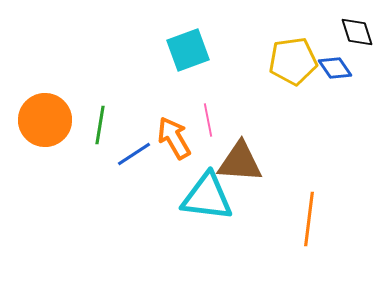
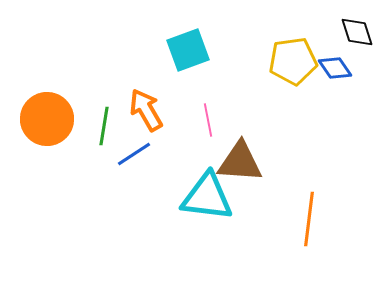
orange circle: moved 2 px right, 1 px up
green line: moved 4 px right, 1 px down
orange arrow: moved 28 px left, 28 px up
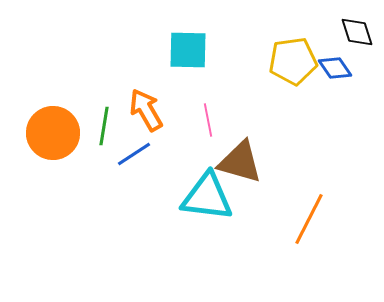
cyan square: rotated 21 degrees clockwise
orange circle: moved 6 px right, 14 px down
brown triangle: rotated 12 degrees clockwise
orange line: rotated 20 degrees clockwise
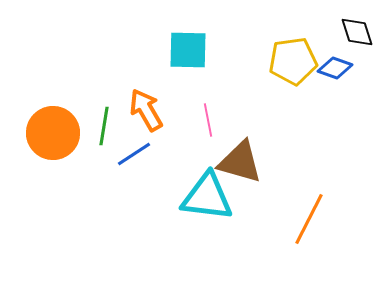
blue diamond: rotated 36 degrees counterclockwise
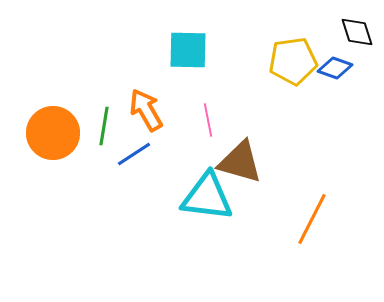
orange line: moved 3 px right
